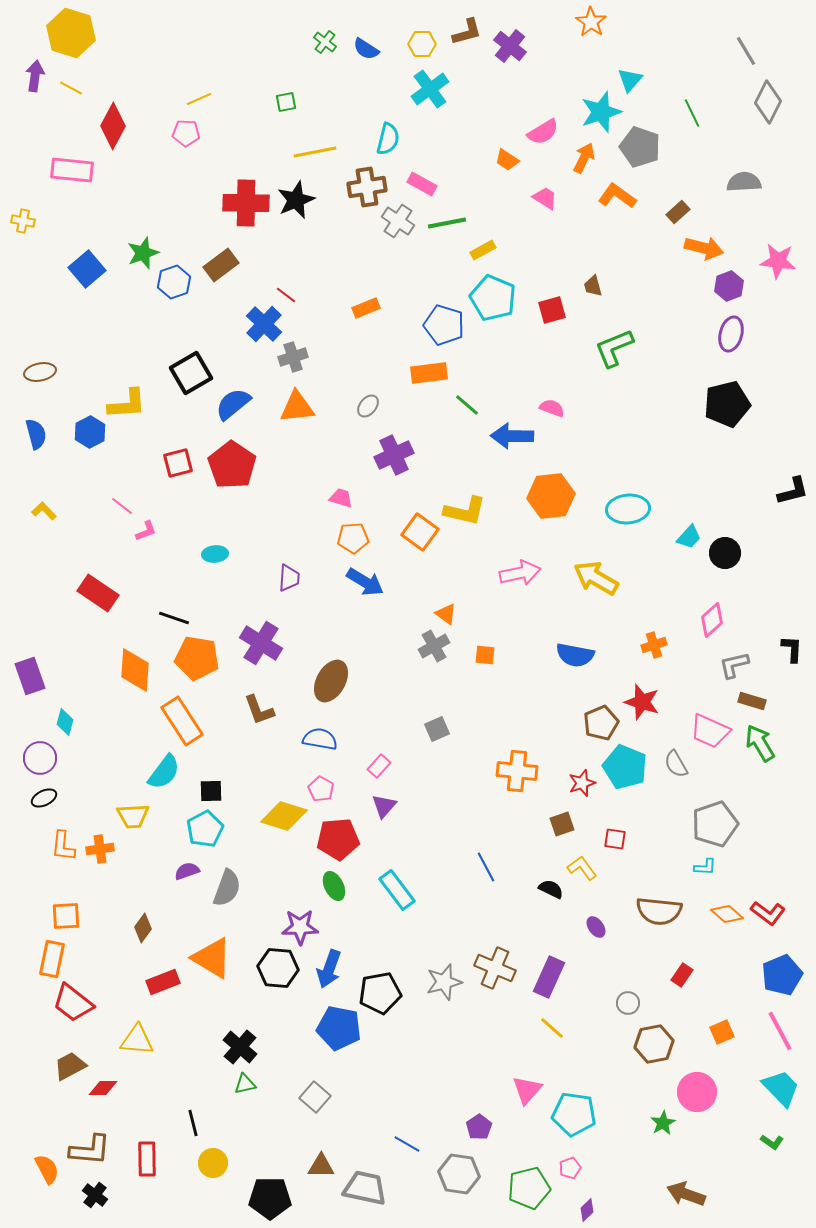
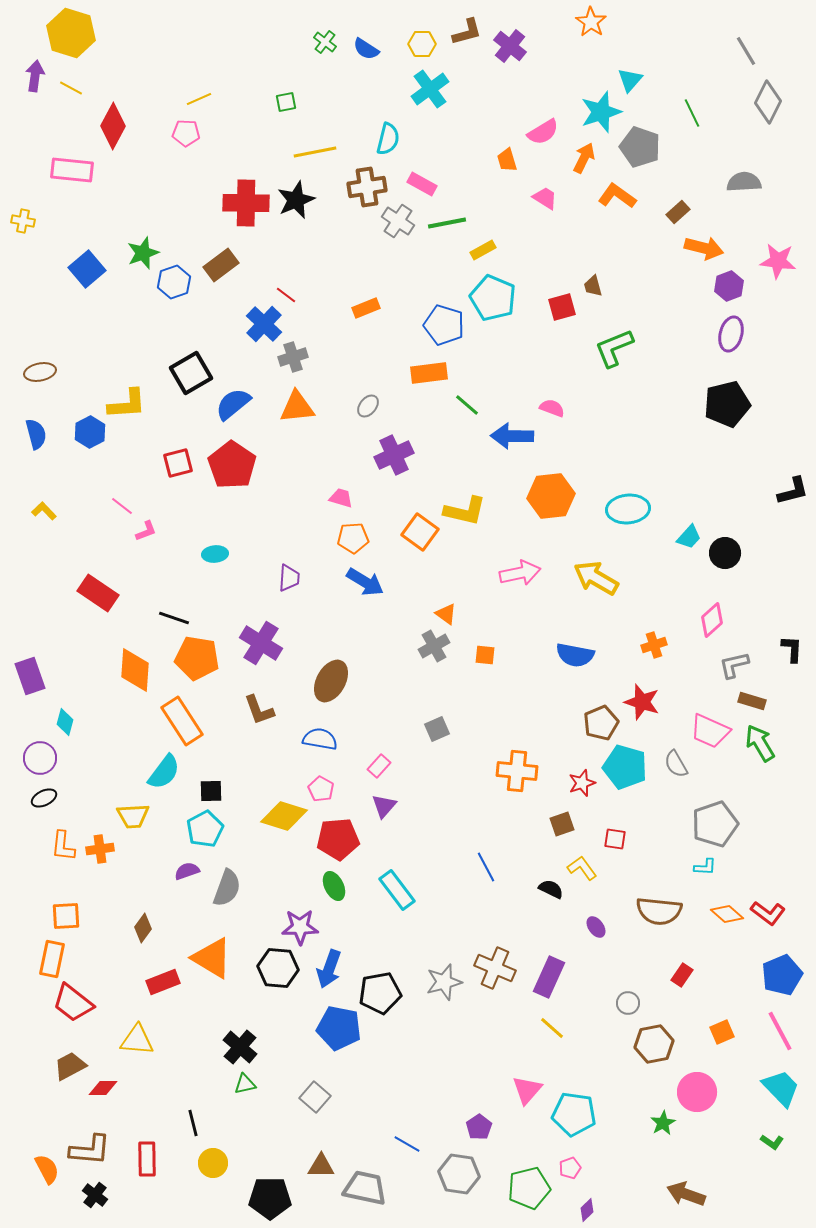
orange trapezoid at (507, 160): rotated 40 degrees clockwise
red square at (552, 310): moved 10 px right, 3 px up
cyan pentagon at (625, 767): rotated 6 degrees counterclockwise
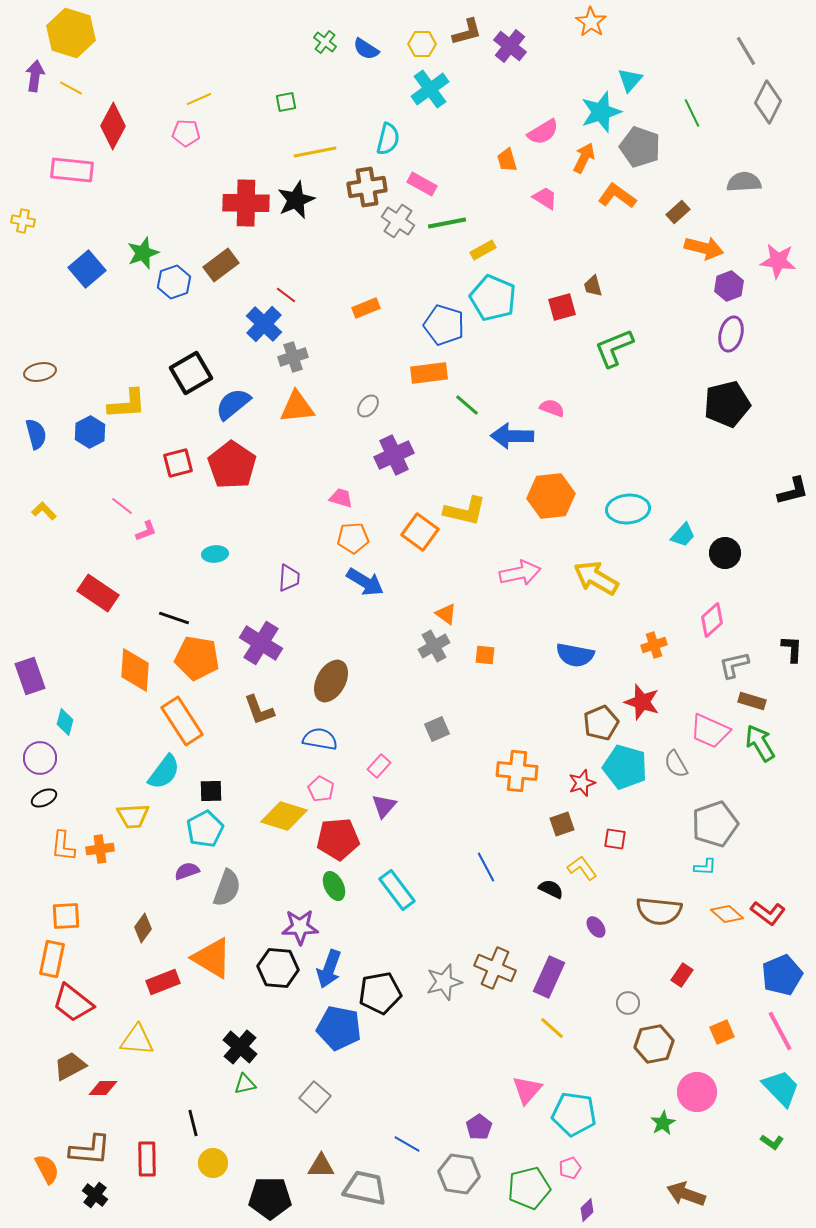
cyan trapezoid at (689, 537): moved 6 px left, 2 px up
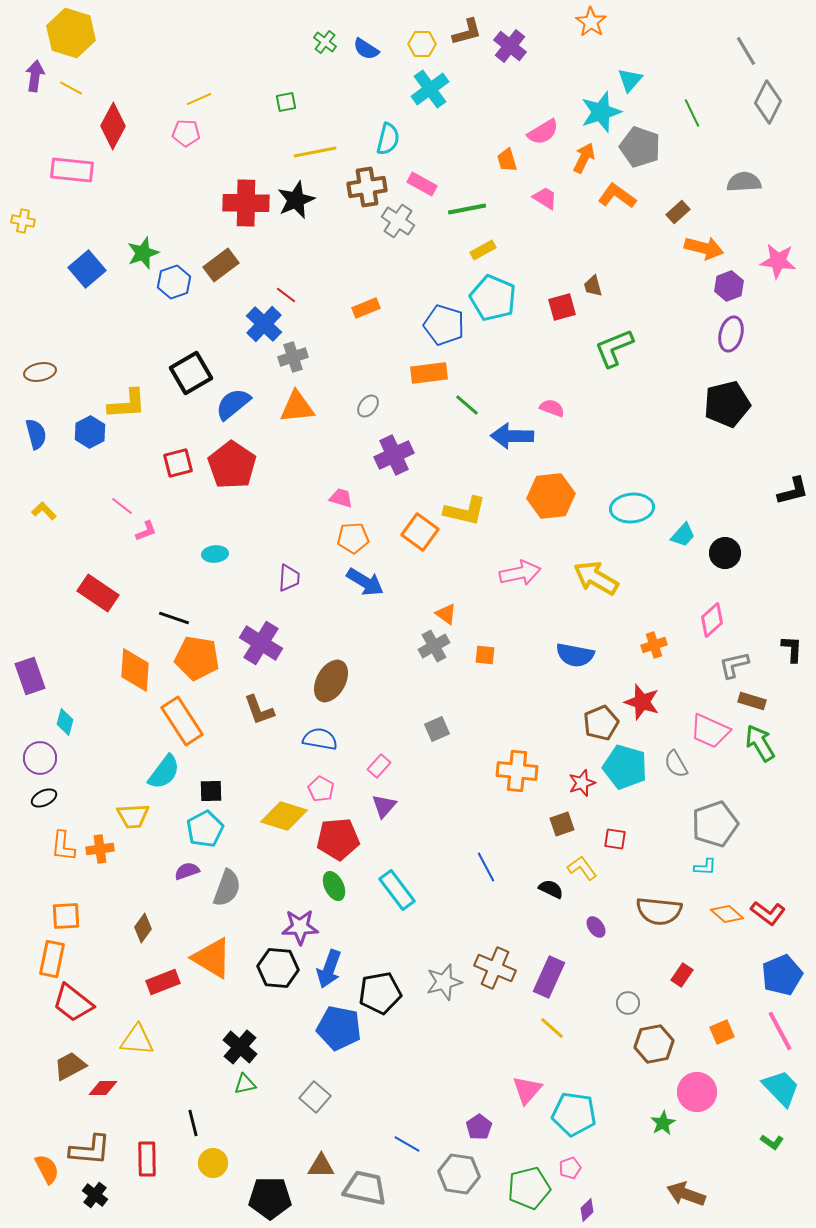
green line at (447, 223): moved 20 px right, 14 px up
cyan ellipse at (628, 509): moved 4 px right, 1 px up
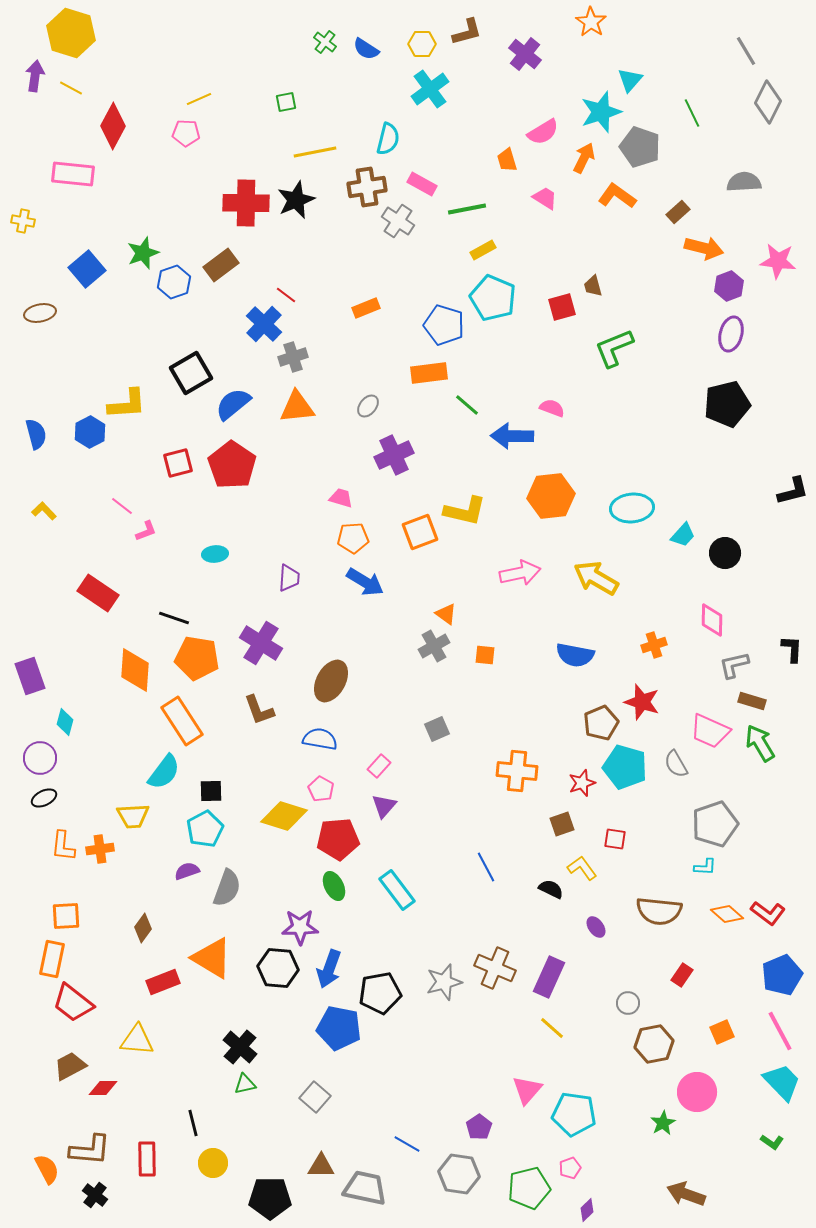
purple cross at (510, 46): moved 15 px right, 8 px down
pink rectangle at (72, 170): moved 1 px right, 4 px down
brown ellipse at (40, 372): moved 59 px up
orange square at (420, 532): rotated 33 degrees clockwise
pink diamond at (712, 620): rotated 48 degrees counterclockwise
cyan trapezoid at (781, 1088): moved 1 px right, 6 px up
